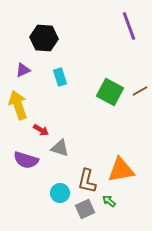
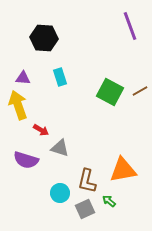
purple line: moved 1 px right
purple triangle: moved 8 px down; rotated 28 degrees clockwise
orange triangle: moved 2 px right
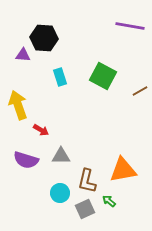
purple line: rotated 60 degrees counterclockwise
purple triangle: moved 23 px up
green square: moved 7 px left, 16 px up
gray triangle: moved 1 px right, 8 px down; rotated 18 degrees counterclockwise
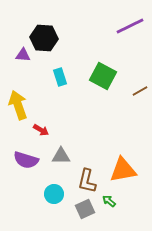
purple line: rotated 36 degrees counterclockwise
cyan circle: moved 6 px left, 1 px down
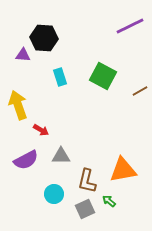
purple semicircle: rotated 45 degrees counterclockwise
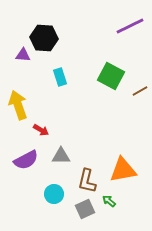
green square: moved 8 px right
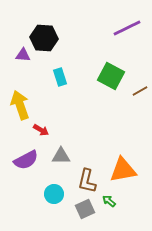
purple line: moved 3 px left, 2 px down
yellow arrow: moved 2 px right
